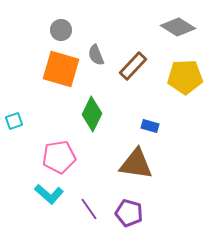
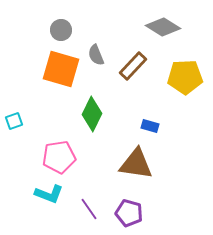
gray diamond: moved 15 px left
cyan L-shape: rotated 20 degrees counterclockwise
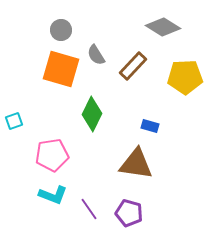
gray semicircle: rotated 10 degrees counterclockwise
pink pentagon: moved 7 px left, 2 px up
cyan L-shape: moved 4 px right, 1 px down
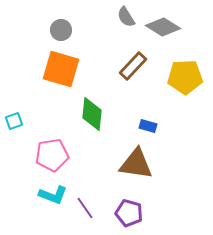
gray semicircle: moved 30 px right, 38 px up
green diamond: rotated 20 degrees counterclockwise
blue rectangle: moved 2 px left
purple line: moved 4 px left, 1 px up
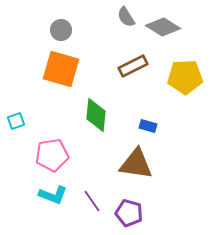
brown rectangle: rotated 20 degrees clockwise
green diamond: moved 4 px right, 1 px down
cyan square: moved 2 px right
purple line: moved 7 px right, 7 px up
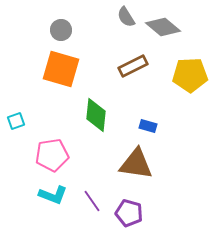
gray diamond: rotated 8 degrees clockwise
yellow pentagon: moved 5 px right, 2 px up
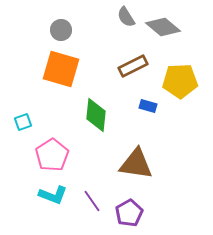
yellow pentagon: moved 10 px left, 6 px down
cyan square: moved 7 px right, 1 px down
blue rectangle: moved 20 px up
pink pentagon: rotated 24 degrees counterclockwise
purple pentagon: rotated 28 degrees clockwise
